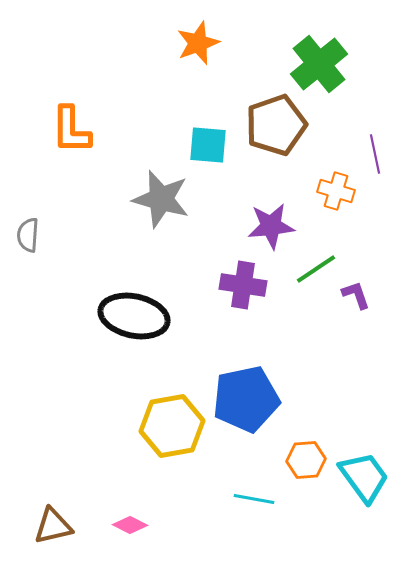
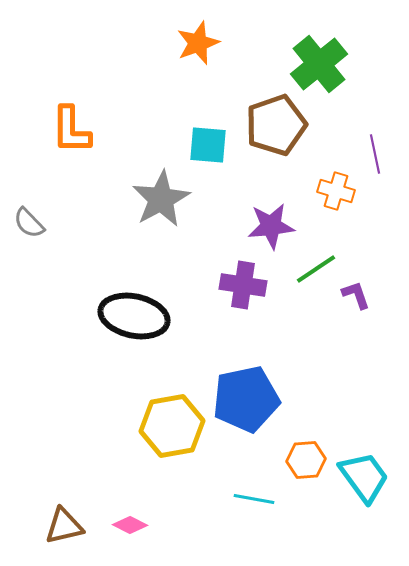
gray star: rotated 28 degrees clockwise
gray semicircle: moved 1 px right, 12 px up; rotated 48 degrees counterclockwise
brown triangle: moved 11 px right
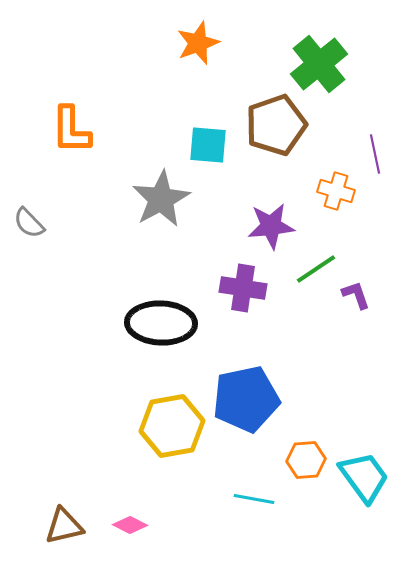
purple cross: moved 3 px down
black ellipse: moved 27 px right, 7 px down; rotated 10 degrees counterclockwise
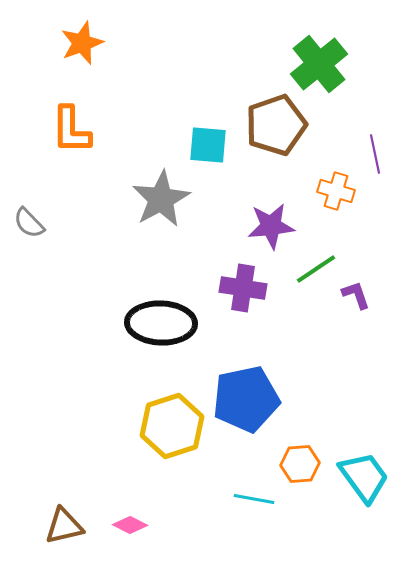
orange star: moved 116 px left
yellow hexagon: rotated 8 degrees counterclockwise
orange hexagon: moved 6 px left, 4 px down
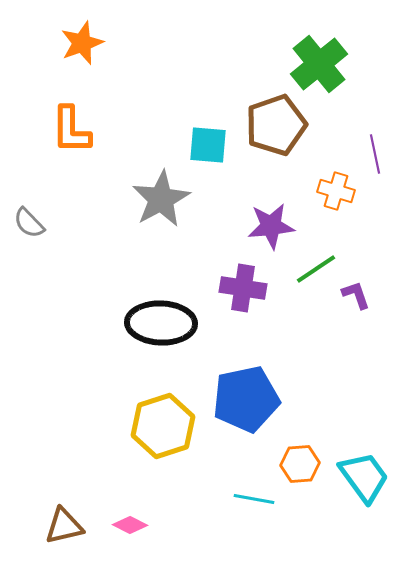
yellow hexagon: moved 9 px left
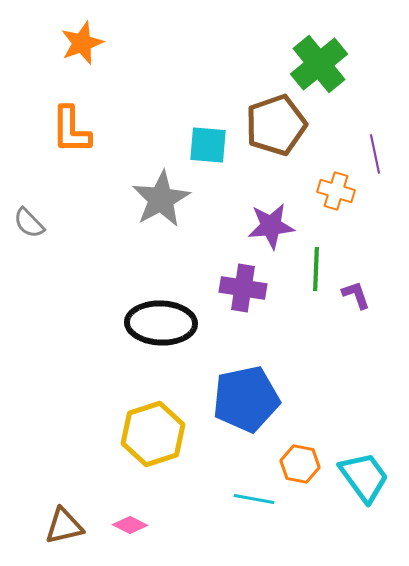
green line: rotated 54 degrees counterclockwise
yellow hexagon: moved 10 px left, 8 px down
orange hexagon: rotated 15 degrees clockwise
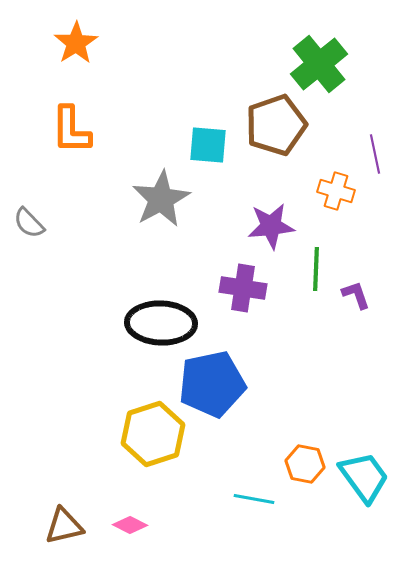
orange star: moved 6 px left; rotated 12 degrees counterclockwise
blue pentagon: moved 34 px left, 15 px up
orange hexagon: moved 5 px right
